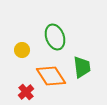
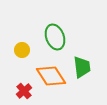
red cross: moved 2 px left, 1 px up
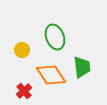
orange diamond: moved 1 px up
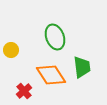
yellow circle: moved 11 px left
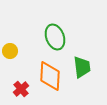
yellow circle: moved 1 px left, 1 px down
orange diamond: moved 1 px left, 1 px down; rotated 36 degrees clockwise
red cross: moved 3 px left, 2 px up
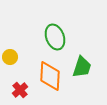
yellow circle: moved 6 px down
green trapezoid: rotated 25 degrees clockwise
red cross: moved 1 px left, 1 px down
